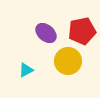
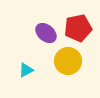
red pentagon: moved 4 px left, 3 px up
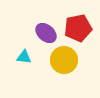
yellow circle: moved 4 px left, 1 px up
cyan triangle: moved 2 px left, 13 px up; rotated 35 degrees clockwise
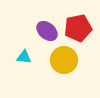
purple ellipse: moved 1 px right, 2 px up
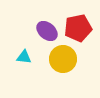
yellow circle: moved 1 px left, 1 px up
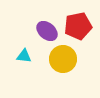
red pentagon: moved 2 px up
cyan triangle: moved 1 px up
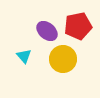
cyan triangle: rotated 42 degrees clockwise
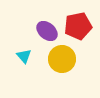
yellow circle: moved 1 px left
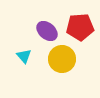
red pentagon: moved 2 px right, 1 px down; rotated 8 degrees clockwise
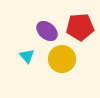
cyan triangle: moved 3 px right
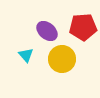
red pentagon: moved 3 px right
cyan triangle: moved 1 px left, 1 px up
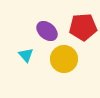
yellow circle: moved 2 px right
